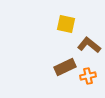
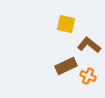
brown rectangle: moved 1 px right, 1 px up
orange cross: rotated 35 degrees clockwise
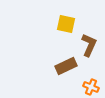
brown L-shape: rotated 75 degrees clockwise
orange cross: moved 3 px right, 11 px down
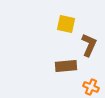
brown rectangle: rotated 20 degrees clockwise
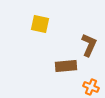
yellow square: moved 26 px left
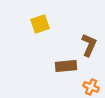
yellow square: rotated 30 degrees counterclockwise
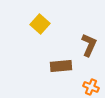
yellow square: rotated 30 degrees counterclockwise
brown rectangle: moved 5 px left
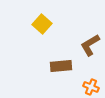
yellow square: moved 2 px right
brown L-shape: moved 1 px right; rotated 145 degrees counterclockwise
